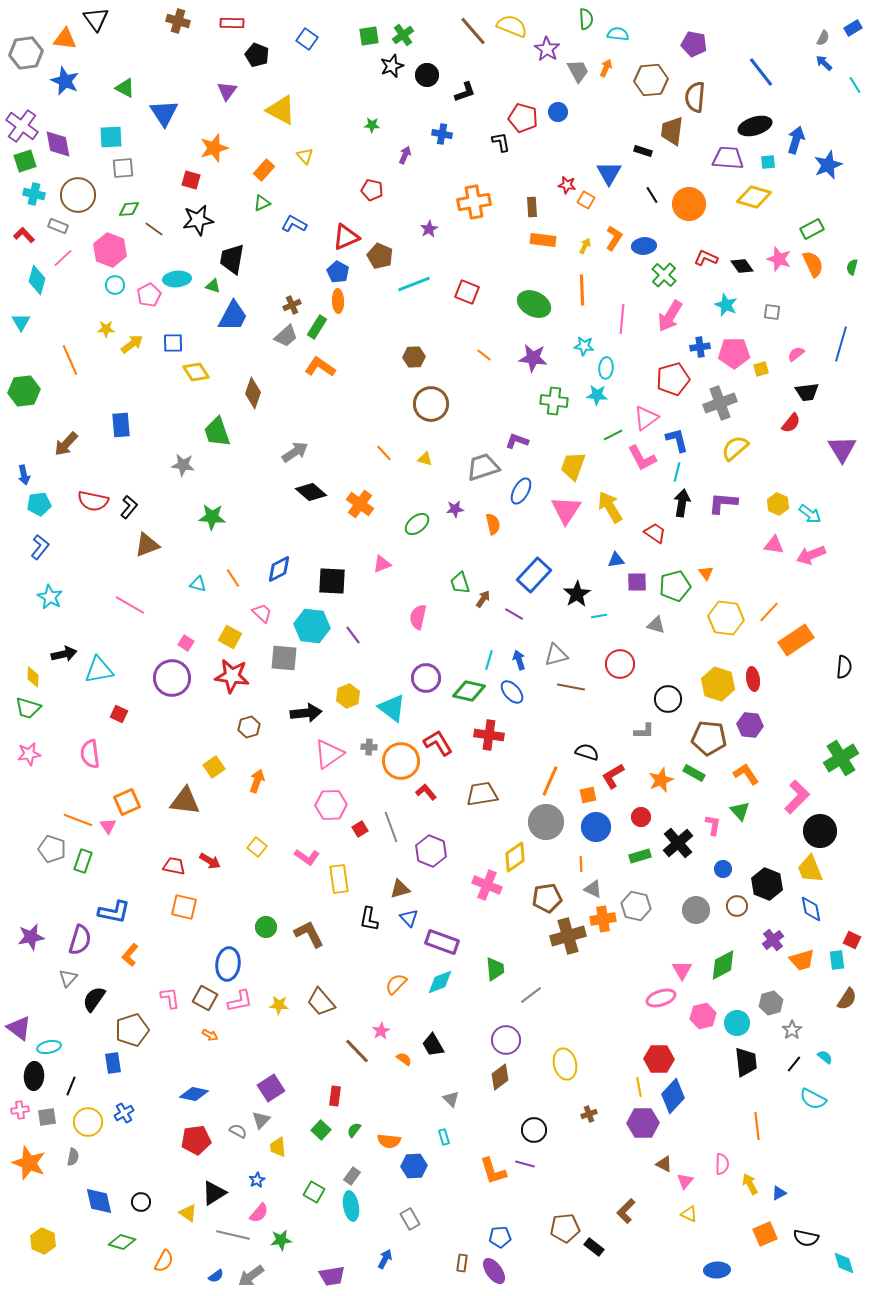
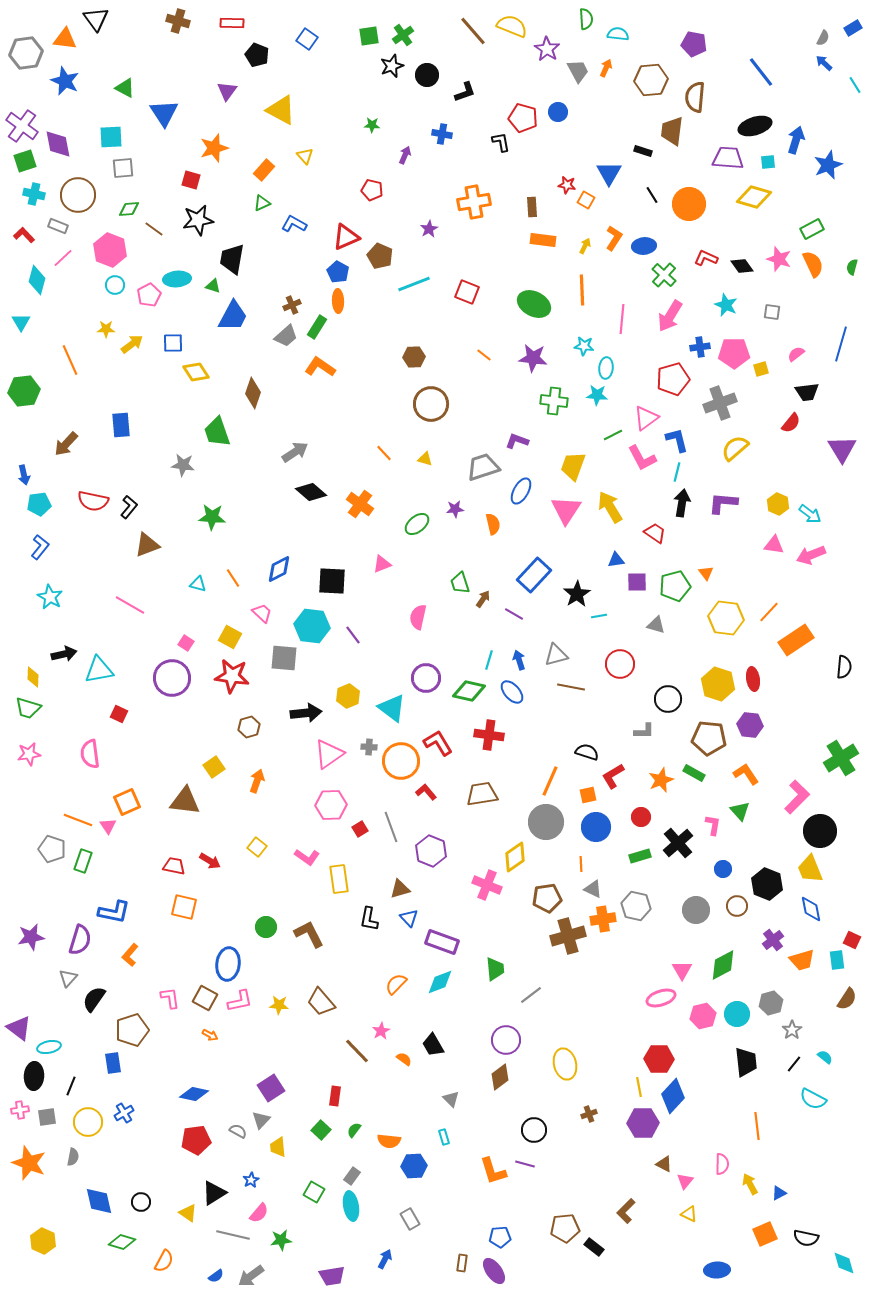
cyan circle at (737, 1023): moved 9 px up
blue star at (257, 1180): moved 6 px left
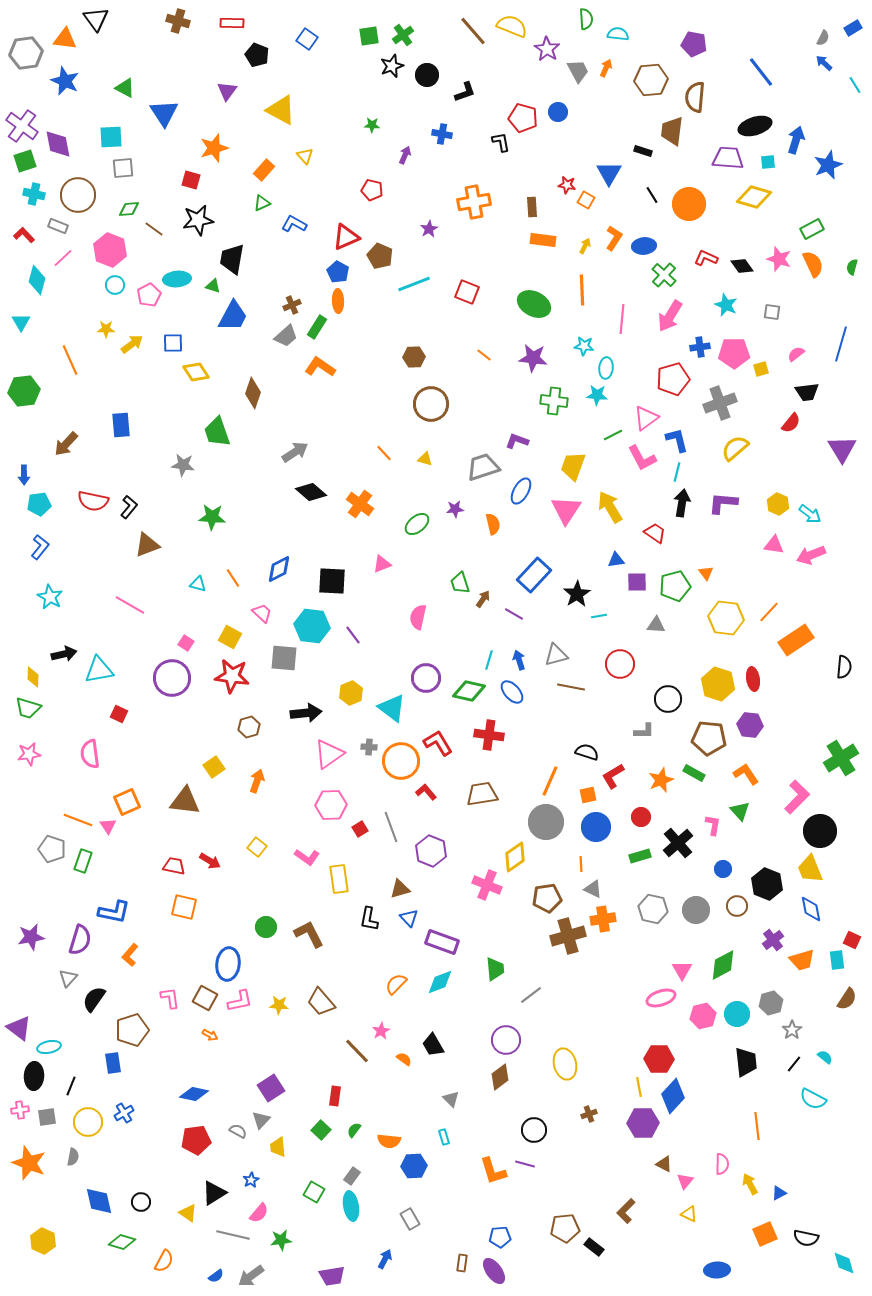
blue arrow at (24, 475): rotated 12 degrees clockwise
gray triangle at (656, 625): rotated 12 degrees counterclockwise
yellow hexagon at (348, 696): moved 3 px right, 3 px up
gray hexagon at (636, 906): moved 17 px right, 3 px down
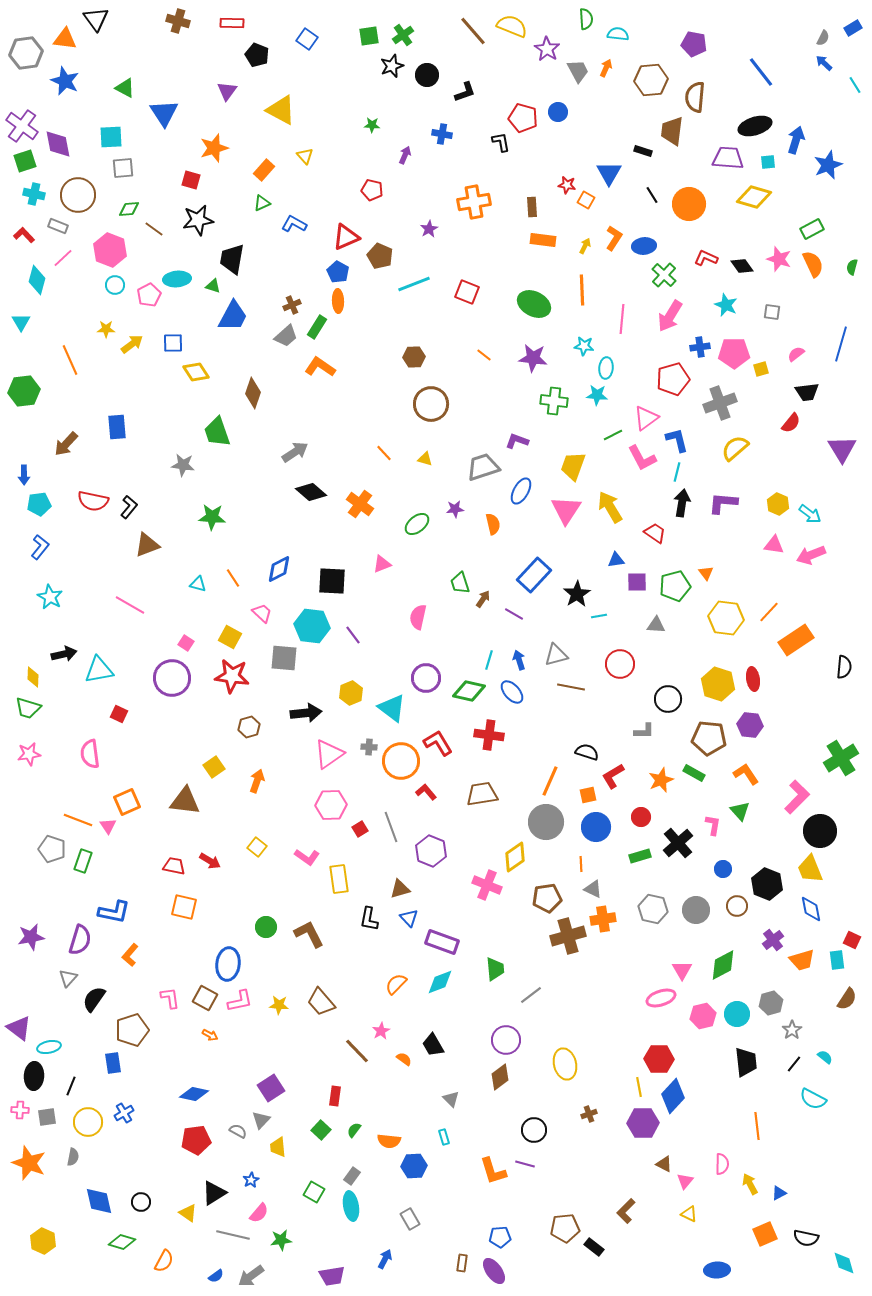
blue rectangle at (121, 425): moved 4 px left, 2 px down
pink cross at (20, 1110): rotated 12 degrees clockwise
